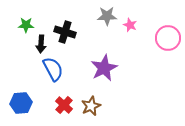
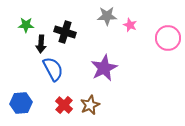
brown star: moved 1 px left, 1 px up
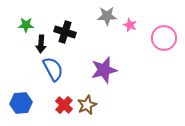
pink circle: moved 4 px left
purple star: moved 2 px down; rotated 12 degrees clockwise
brown star: moved 3 px left
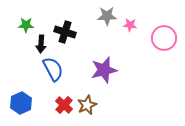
pink star: rotated 16 degrees counterclockwise
blue hexagon: rotated 20 degrees counterclockwise
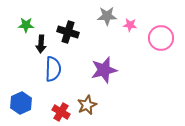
black cross: moved 3 px right
pink circle: moved 3 px left
blue semicircle: rotated 30 degrees clockwise
red cross: moved 3 px left, 7 px down; rotated 12 degrees counterclockwise
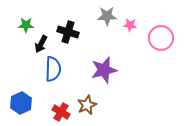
black arrow: rotated 24 degrees clockwise
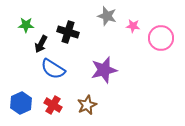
gray star: rotated 18 degrees clockwise
pink star: moved 3 px right, 1 px down
blue semicircle: rotated 120 degrees clockwise
red cross: moved 8 px left, 7 px up
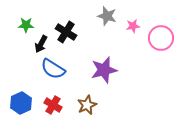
pink star: rotated 16 degrees counterclockwise
black cross: moved 2 px left; rotated 15 degrees clockwise
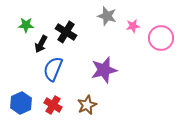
blue semicircle: rotated 80 degrees clockwise
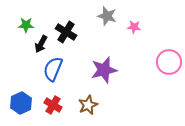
pink star: moved 1 px right, 1 px down; rotated 16 degrees clockwise
pink circle: moved 8 px right, 24 px down
brown star: moved 1 px right
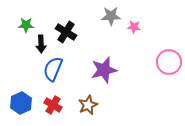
gray star: moved 4 px right; rotated 18 degrees counterclockwise
black arrow: rotated 30 degrees counterclockwise
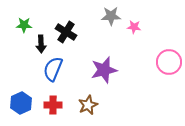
green star: moved 2 px left
red cross: rotated 30 degrees counterclockwise
